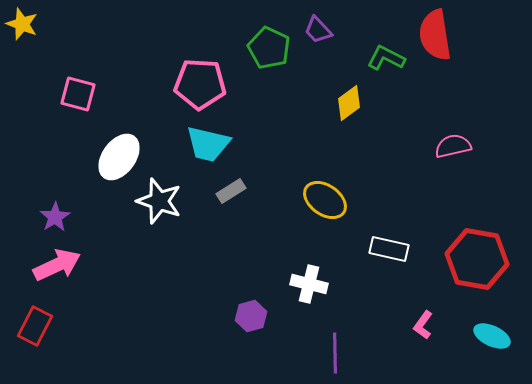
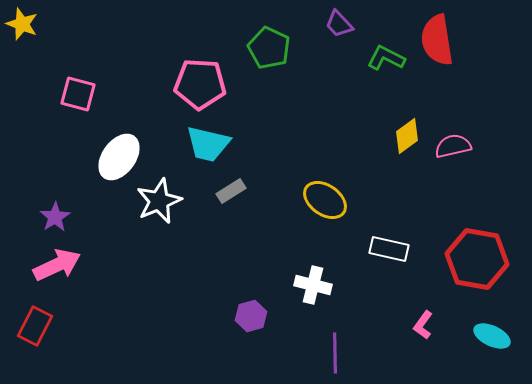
purple trapezoid: moved 21 px right, 6 px up
red semicircle: moved 2 px right, 5 px down
yellow diamond: moved 58 px right, 33 px down
white star: rotated 30 degrees clockwise
white cross: moved 4 px right, 1 px down
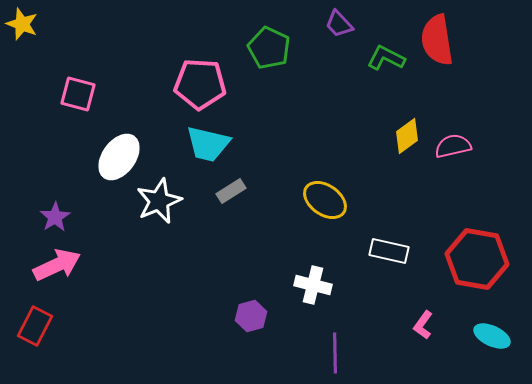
white rectangle: moved 2 px down
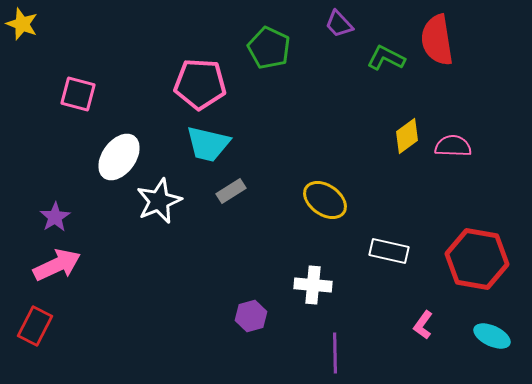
pink semicircle: rotated 15 degrees clockwise
white cross: rotated 9 degrees counterclockwise
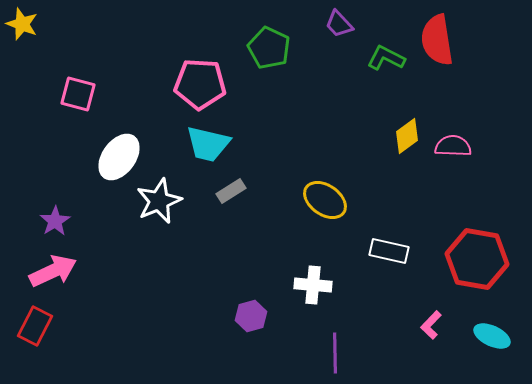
purple star: moved 4 px down
pink arrow: moved 4 px left, 6 px down
pink L-shape: moved 8 px right; rotated 8 degrees clockwise
